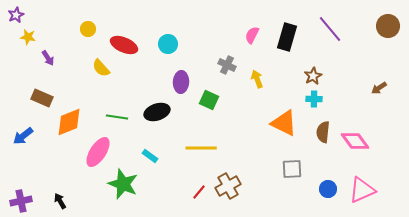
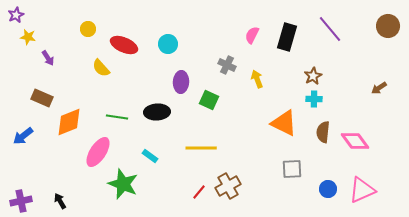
black ellipse: rotated 15 degrees clockwise
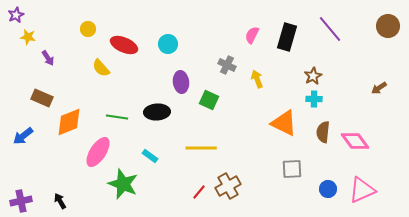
purple ellipse: rotated 10 degrees counterclockwise
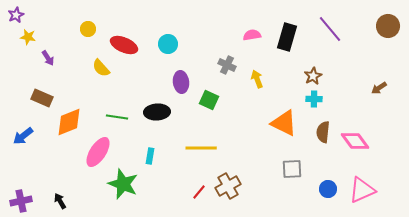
pink semicircle: rotated 54 degrees clockwise
cyan rectangle: rotated 63 degrees clockwise
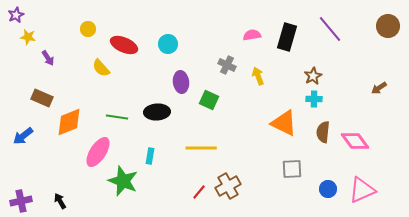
yellow arrow: moved 1 px right, 3 px up
green star: moved 3 px up
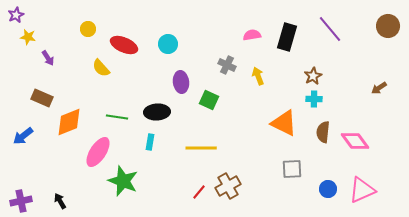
cyan rectangle: moved 14 px up
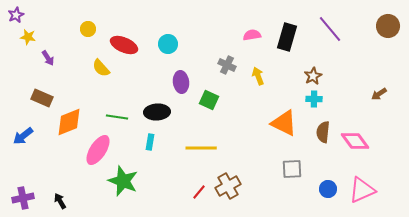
brown arrow: moved 6 px down
pink ellipse: moved 2 px up
purple cross: moved 2 px right, 3 px up
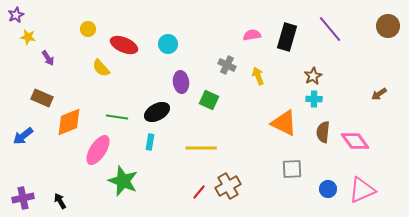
black ellipse: rotated 25 degrees counterclockwise
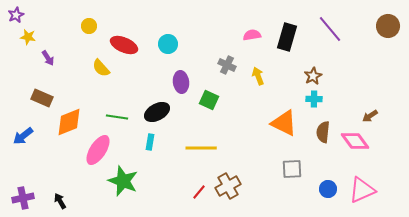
yellow circle: moved 1 px right, 3 px up
brown arrow: moved 9 px left, 22 px down
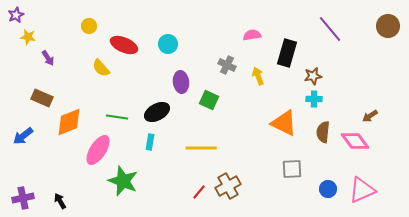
black rectangle: moved 16 px down
brown star: rotated 18 degrees clockwise
